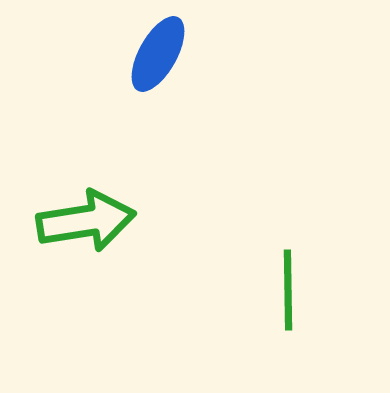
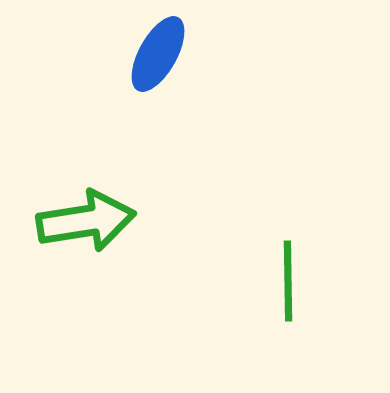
green line: moved 9 px up
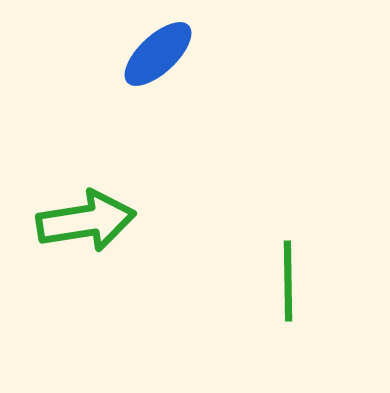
blue ellipse: rotated 18 degrees clockwise
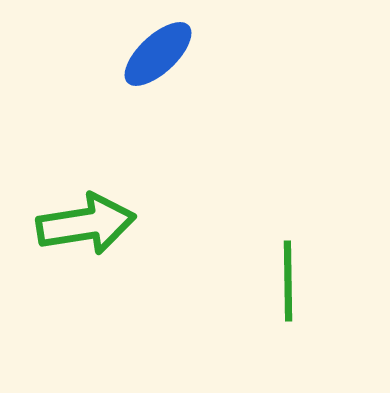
green arrow: moved 3 px down
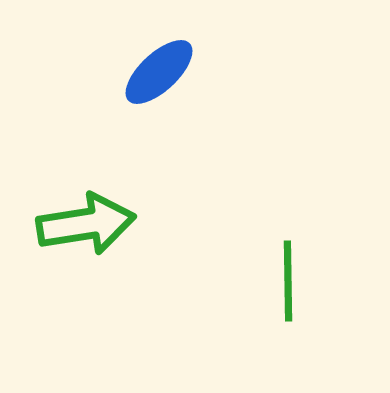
blue ellipse: moved 1 px right, 18 px down
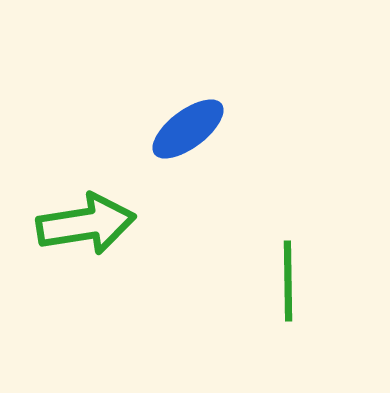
blue ellipse: moved 29 px right, 57 px down; rotated 6 degrees clockwise
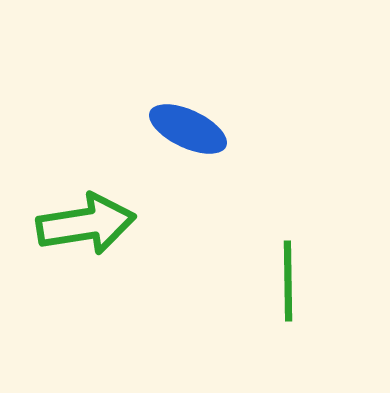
blue ellipse: rotated 62 degrees clockwise
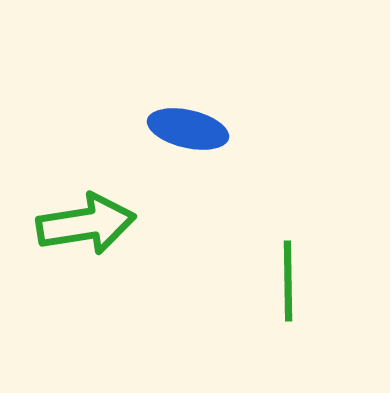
blue ellipse: rotated 12 degrees counterclockwise
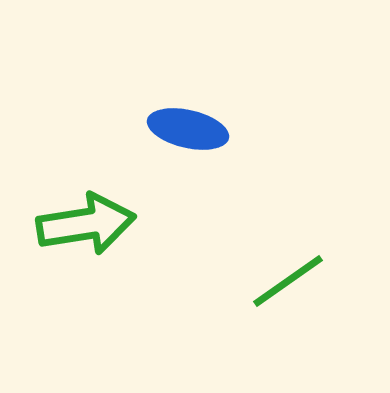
green line: rotated 56 degrees clockwise
